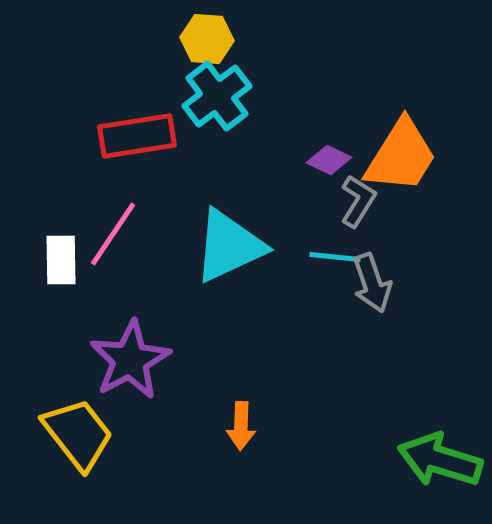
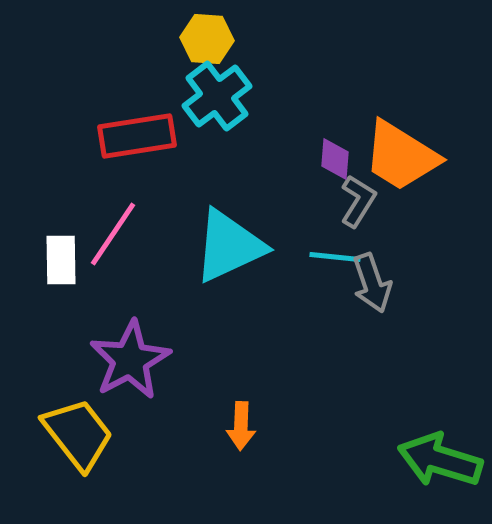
orange trapezoid: rotated 90 degrees clockwise
purple diamond: moved 6 px right, 1 px up; rotated 69 degrees clockwise
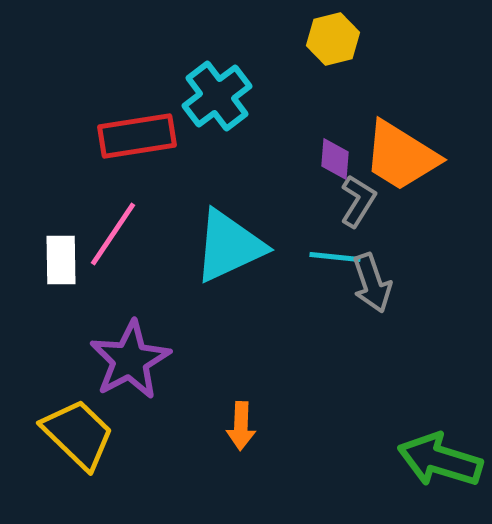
yellow hexagon: moved 126 px right; rotated 18 degrees counterclockwise
yellow trapezoid: rotated 8 degrees counterclockwise
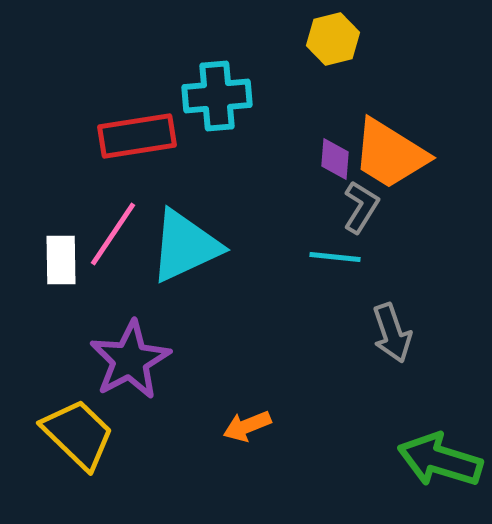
cyan cross: rotated 32 degrees clockwise
orange trapezoid: moved 11 px left, 2 px up
gray L-shape: moved 3 px right, 6 px down
cyan triangle: moved 44 px left
gray arrow: moved 20 px right, 50 px down
orange arrow: moved 6 px right; rotated 66 degrees clockwise
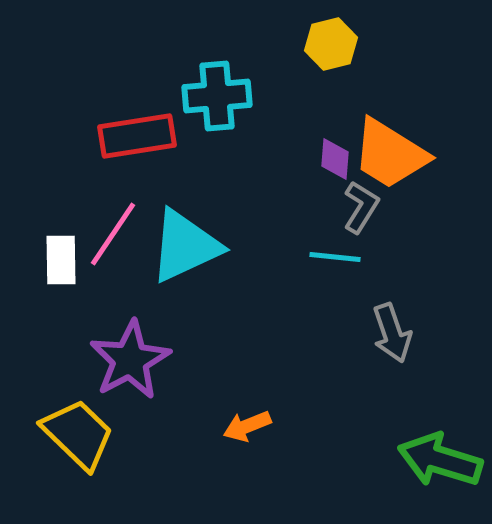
yellow hexagon: moved 2 px left, 5 px down
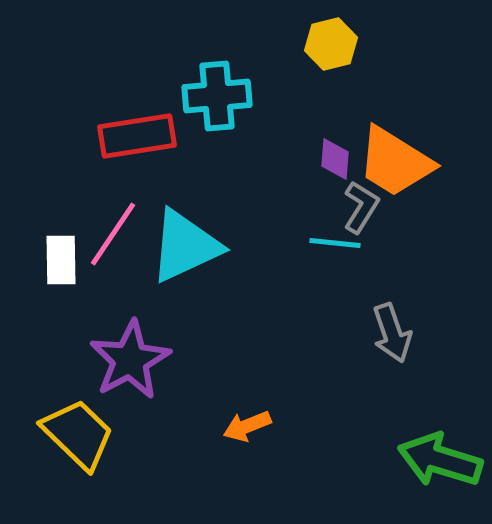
orange trapezoid: moved 5 px right, 8 px down
cyan line: moved 14 px up
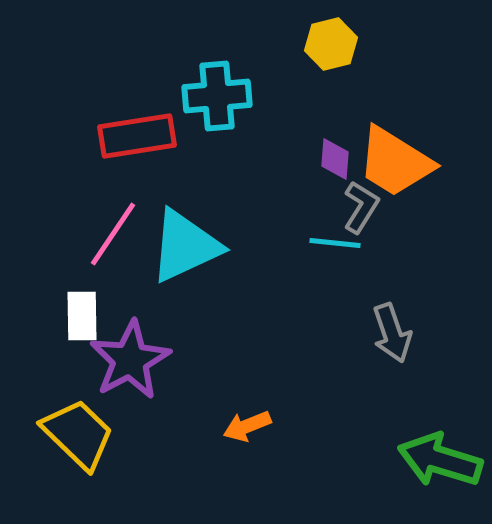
white rectangle: moved 21 px right, 56 px down
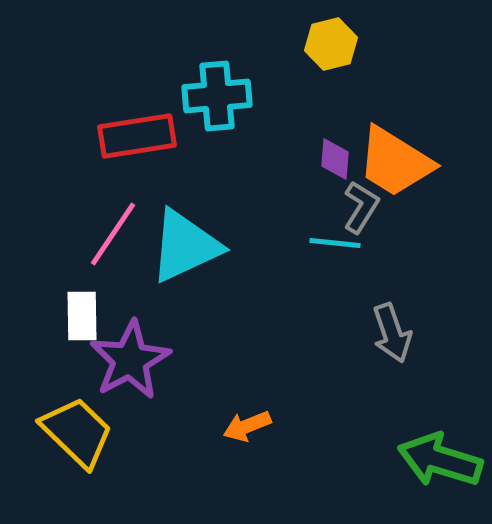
yellow trapezoid: moved 1 px left, 2 px up
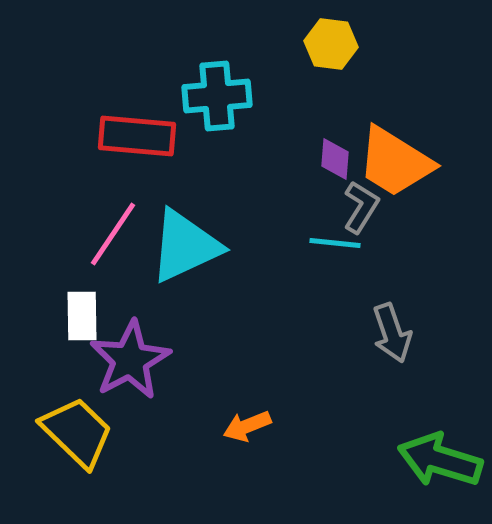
yellow hexagon: rotated 21 degrees clockwise
red rectangle: rotated 14 degrees clockwise
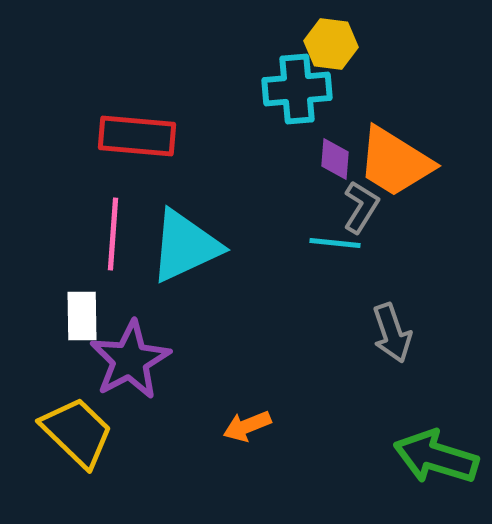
cyan cross: moved 80 px right, 7 px up
pink line: rotated 30 degrees counterclockwise
green arrow: moved 4 px left, 3 px up
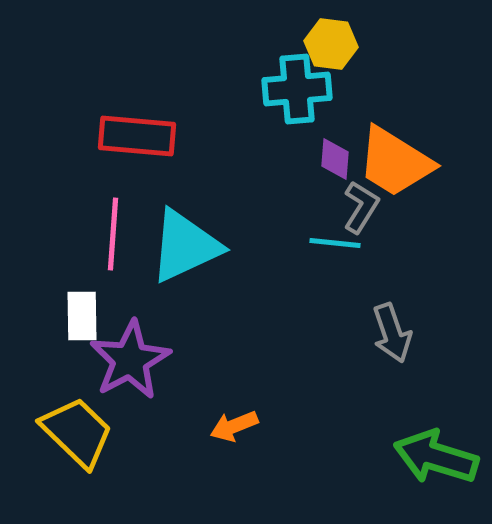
orange arrow: moved 13 px left
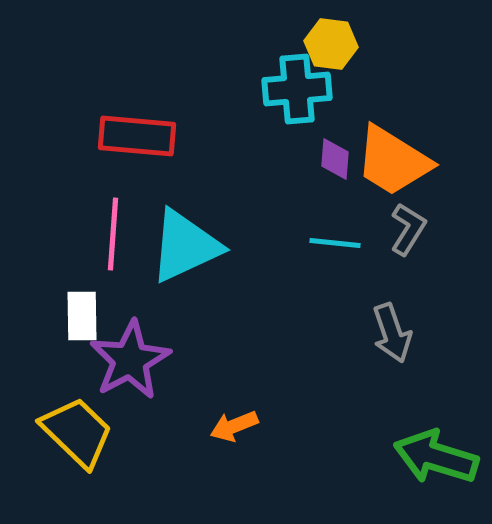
orange trapezoid: moved 2 px left, 1 px up
gray L-shape: moved 47 px right, 22 px down
